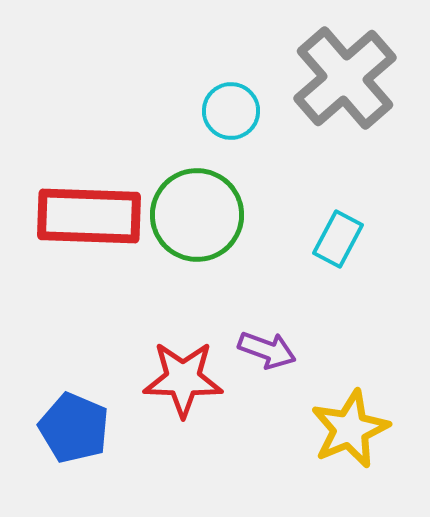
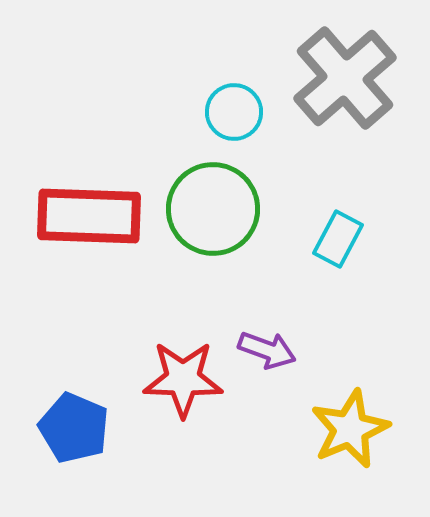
cyan circle: moved 3 px right, 1 px down
green circle: moved 16 px right, 6 px up
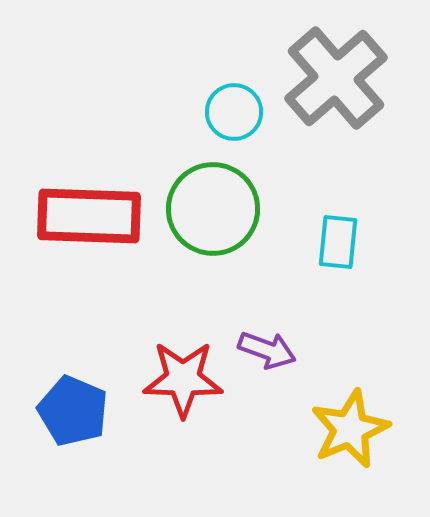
gray cross: moved 9 px left
cyan rectangle: moved 3 px down; rotated 22 degrees counterclockwise
blue pentagon: moved 1 px left, 17 px up
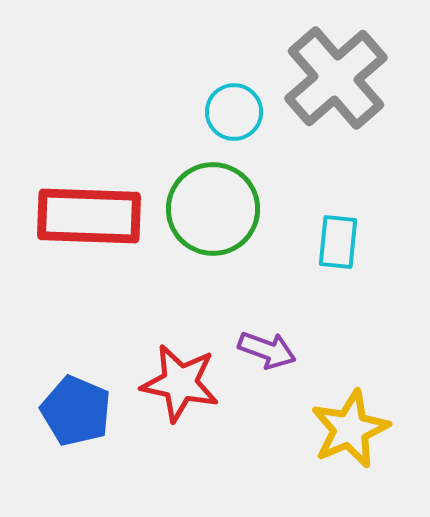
red star: moved 3 px left, 4 px down; rotated 10 degrees clockwise
blue pentagon: moved 3 px right
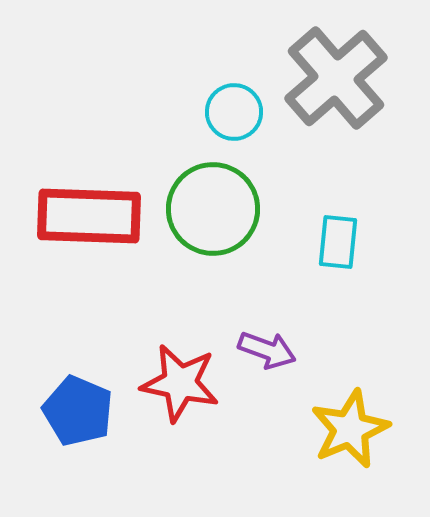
blue pentagon: moved 2 px right
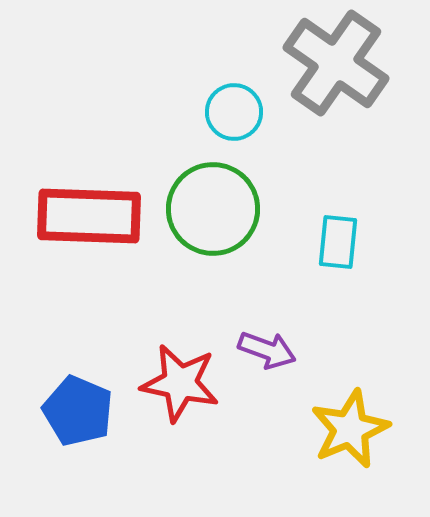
gray cross: moved 15 px up; rotated 14 degrees counterclockwise
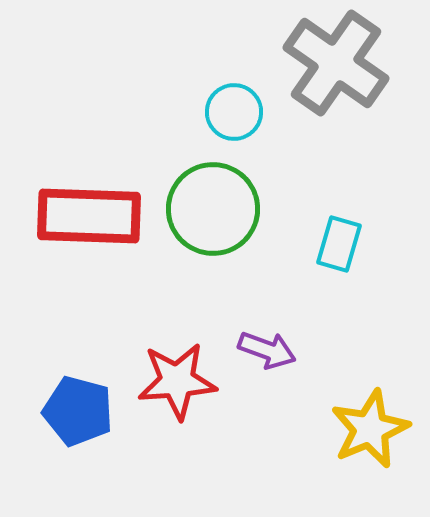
cyan rectangle: moved 1 px right, 2 px down; rotated 10 degrees clockwise
red star: moved 3 px left, 2 px up; rotated 16 degrees counterclockwise
blue pentagon: rotated 8 degrees counterclockwise
yellow star: moved 20 px right
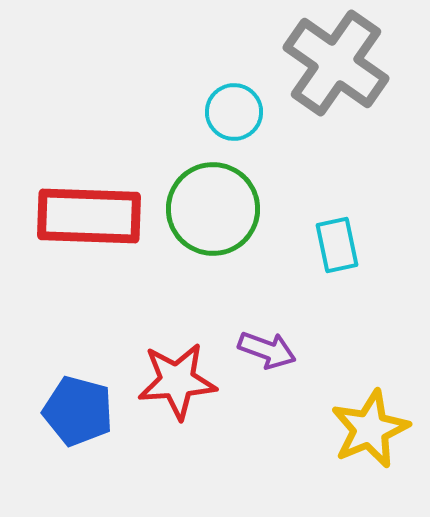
cyan rectangle: moved 2 px left, 1 px down; rotated 28 degrees counterclockwise
